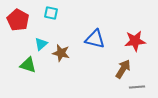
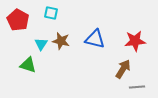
cyan triangle: rotated 16 degrees counterclockwise
brown star: moved 12 px up
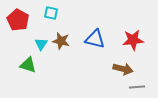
red star: moved 2 px left, 1 px up
brown arrow: rotated 72 degrees clockwise
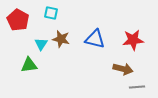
brown star: moved 2 px up
green triangle: moved 1 px right; rotated 24 degrees counterclockwise
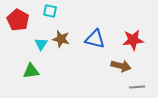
cyan square: moved 1 px left, 2 px up
green triangle: moved 2 px right, 6 px down
brown arrow: moved 2 px left, 3 px up
